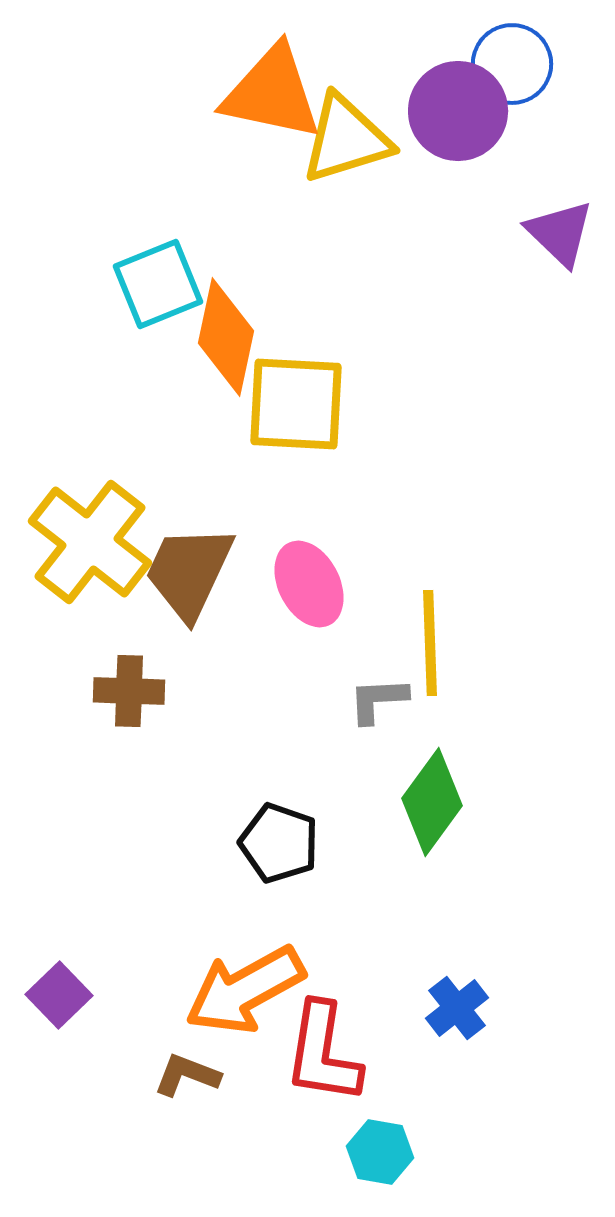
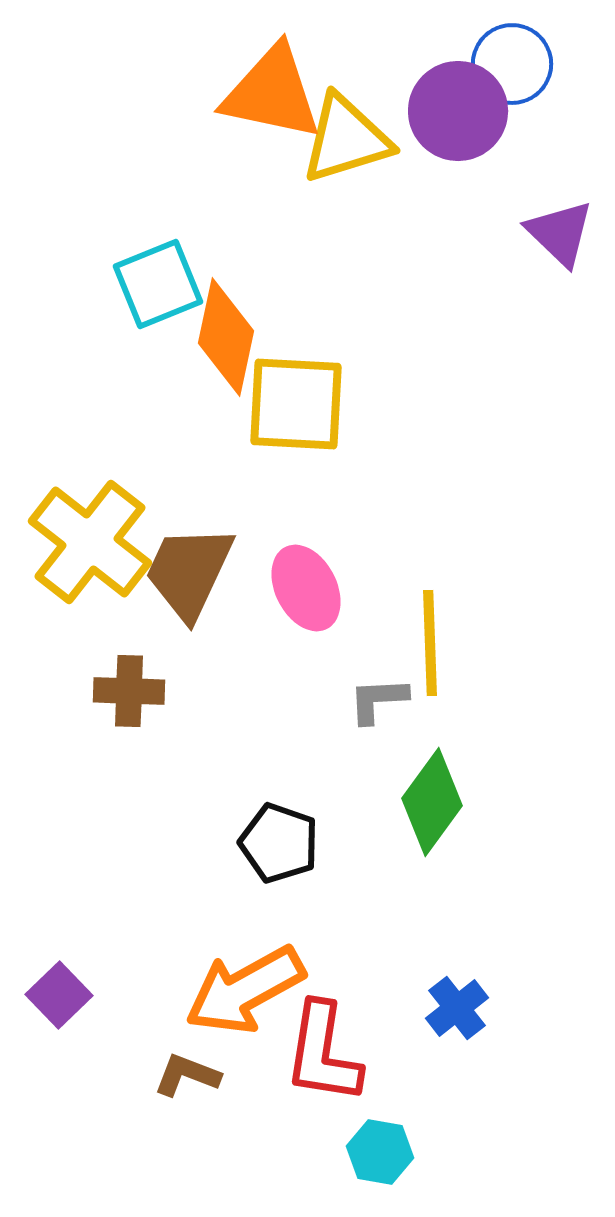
pink ellipse: moved 3 px left, 4 px down
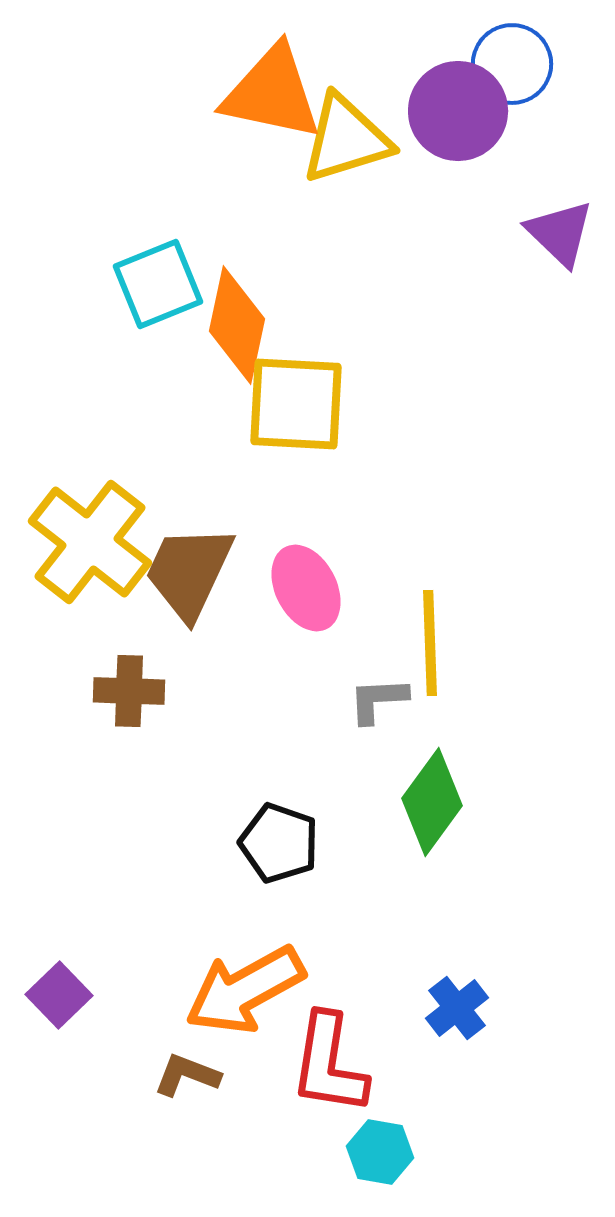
orange diamond: moved 11 px right, 12 px up
red L-shape: moved 6 px right, 11 px down
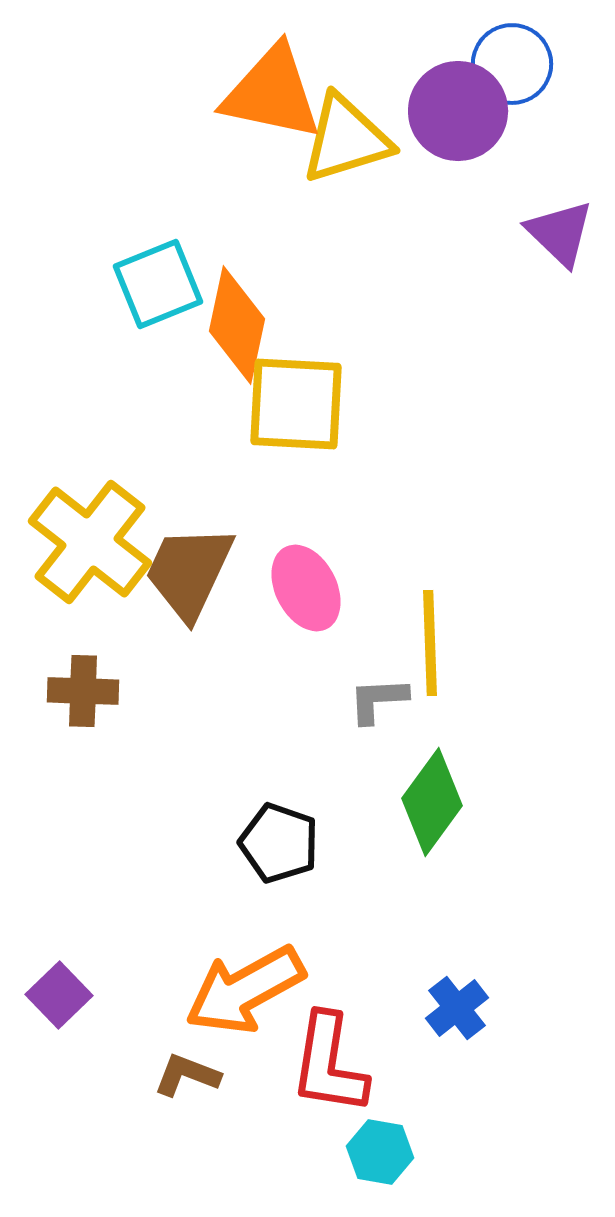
brown cross: moved 46 px left
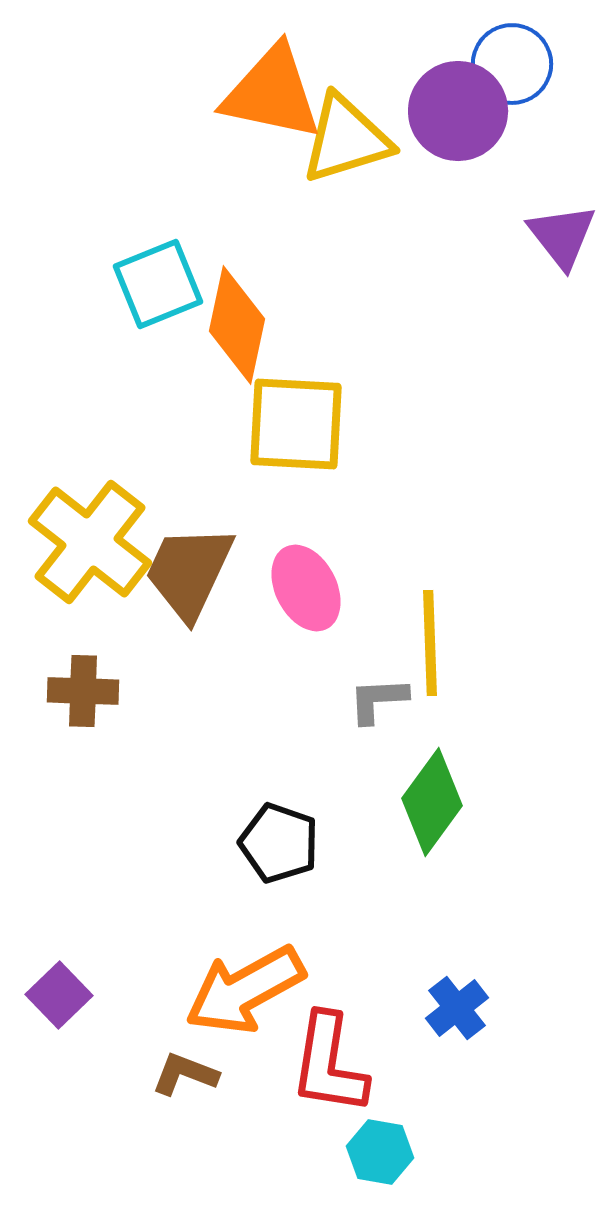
purple triangle: moved 2 px right, 3 px down; rotated 8 degrees clockwise
yellow square: moved 20 px down
brown L-shape: moved 2 px left, 1 px up
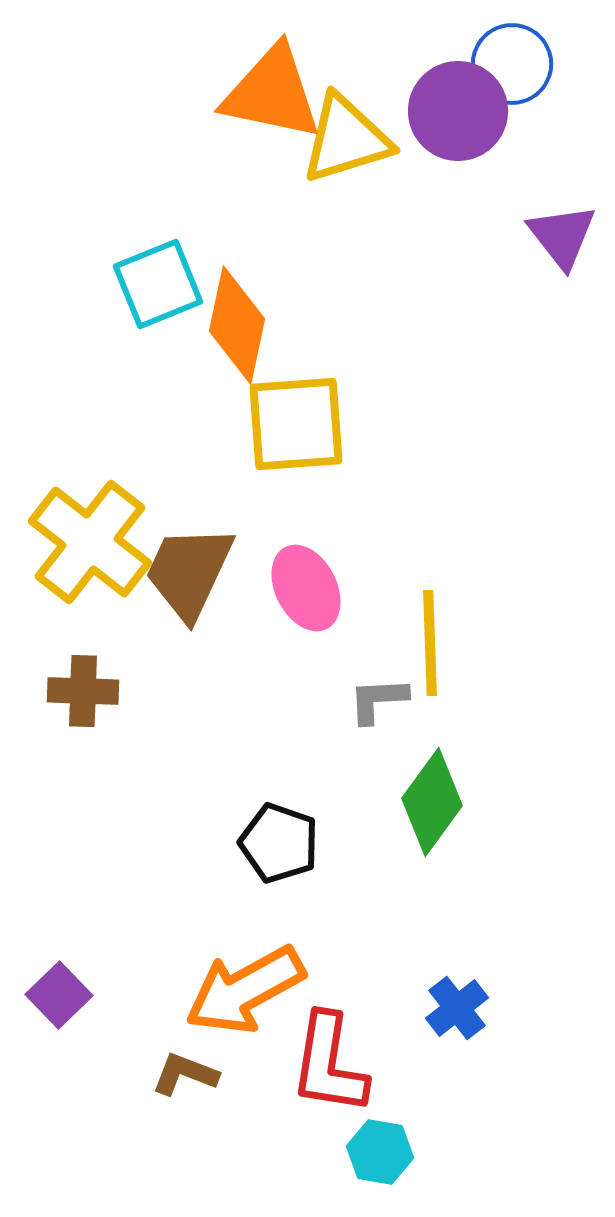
yellow square: rotated 7 degrees counterclockwise
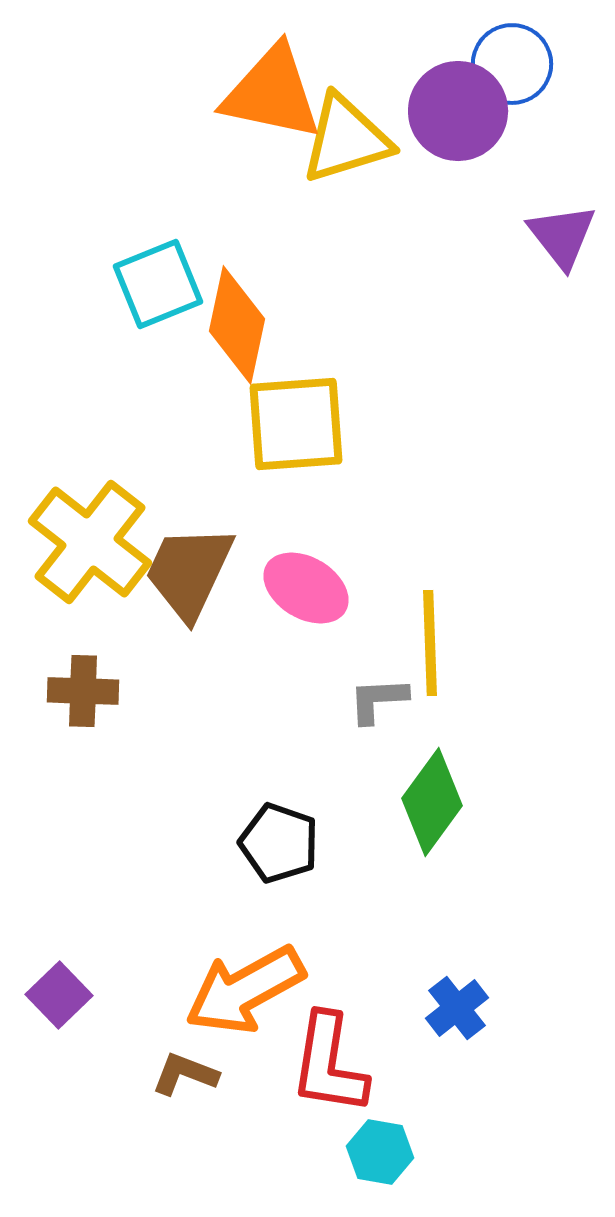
pink ellipse: rotated 32 degrees counterclockwise
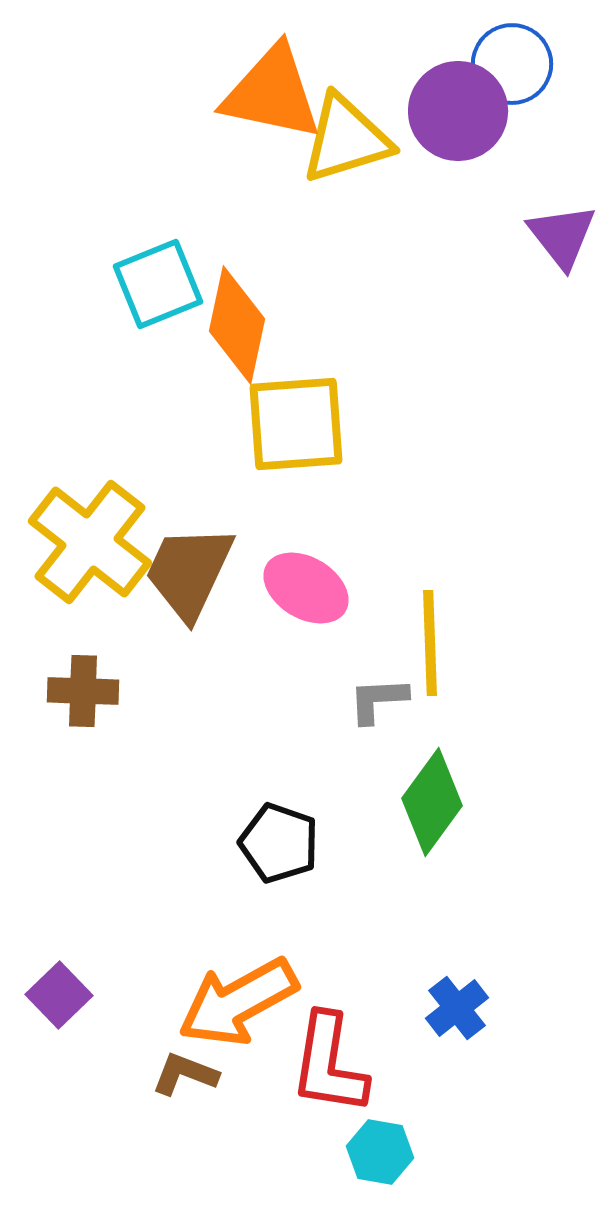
orange arrow: moved 7 px left, 12 px down
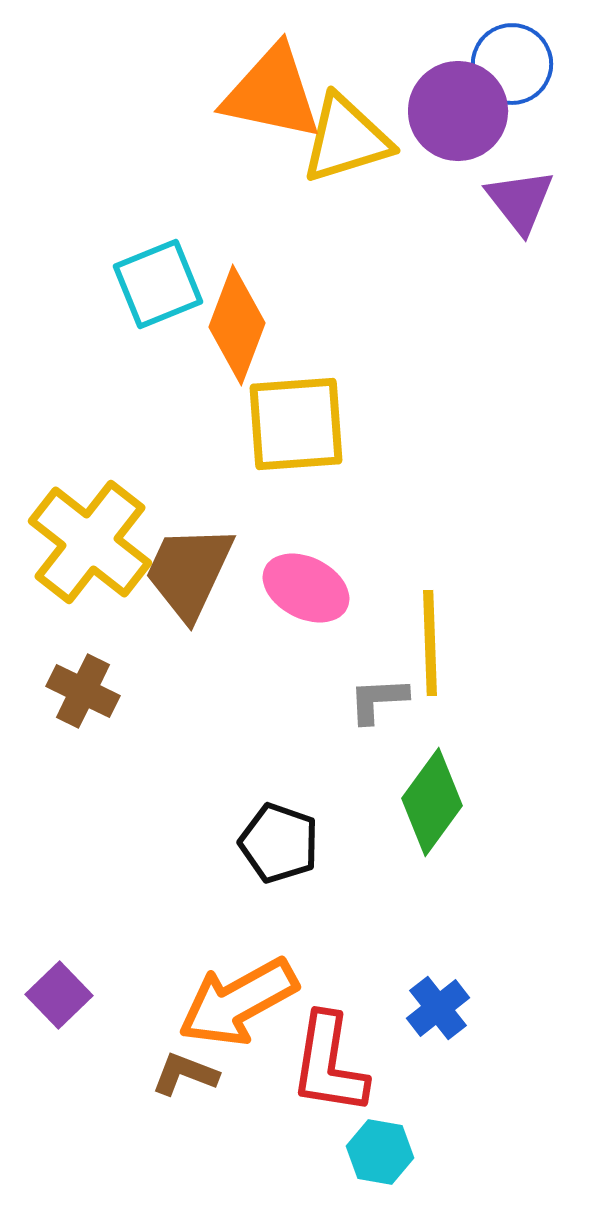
purple triangle: moved 42 px left, 35 px up
orange diamond: rotated 9 degrees clockwise
pink ellipse: rotated 4 degrees counterclockwise
brown cross: rotated 24 degrees clockwise
blue cross: moved 19 px left
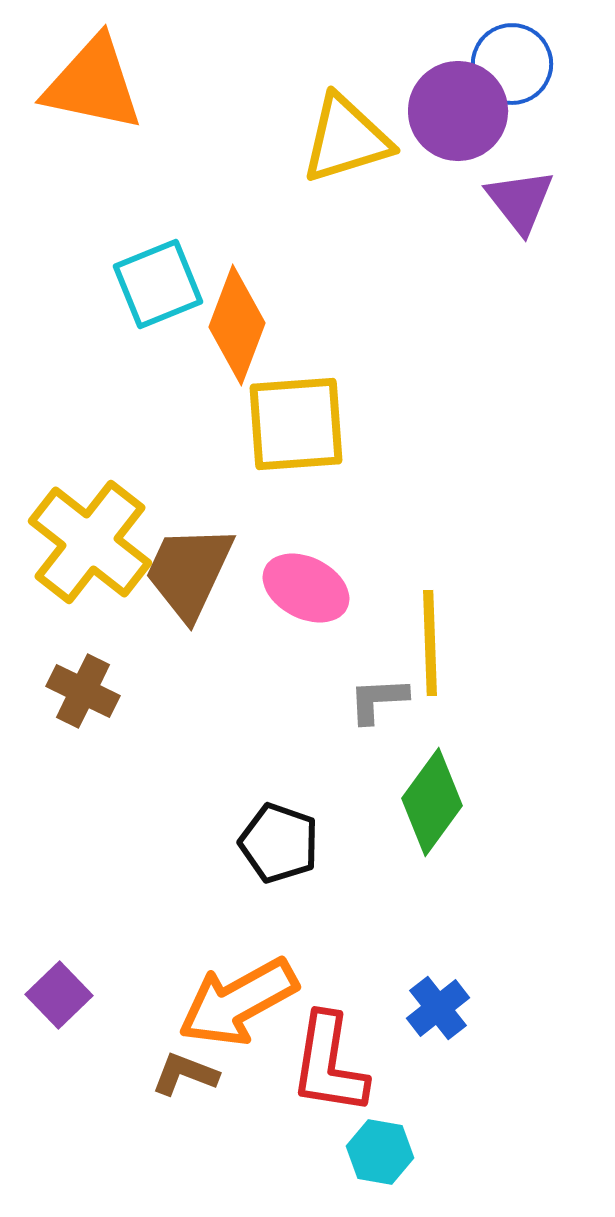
orange triangle: moved 179 px left, 9 px up
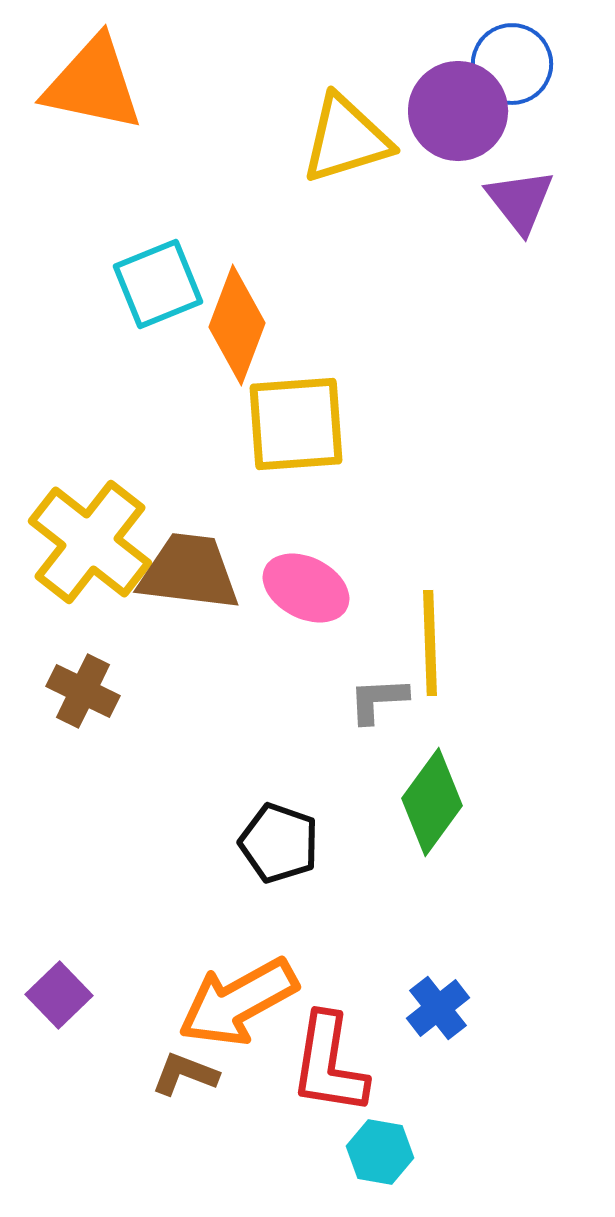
brown trapezoid: rotated 72 degrees clockwise
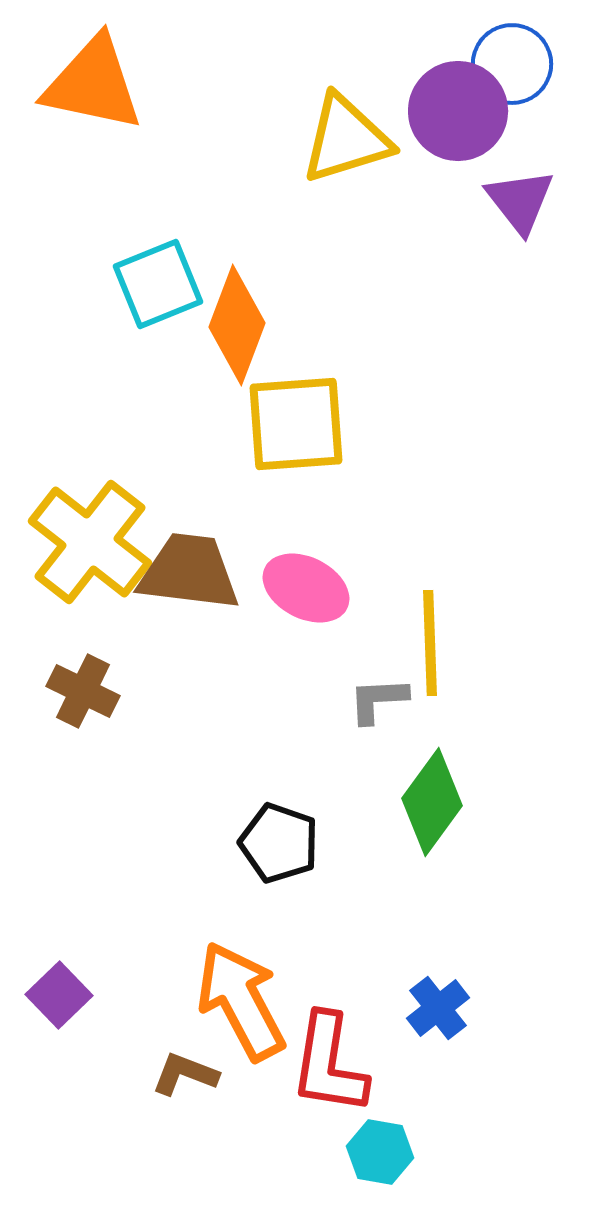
orange arrow: moved 3 px right, 1 px up; rotated 91 degrees clockwise
